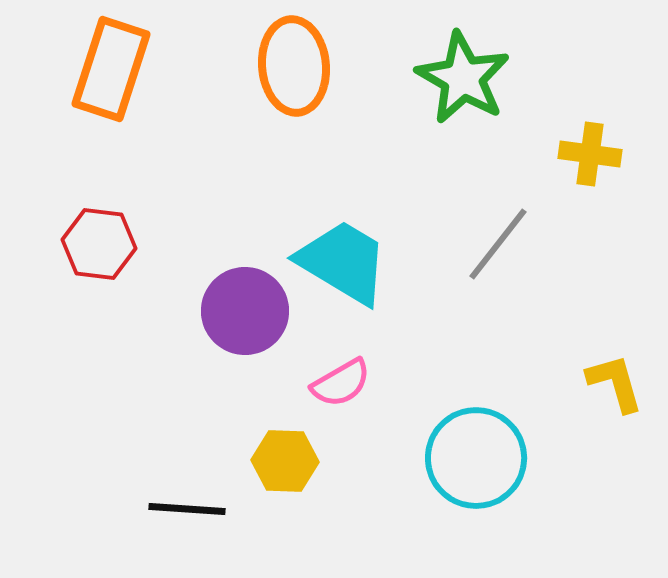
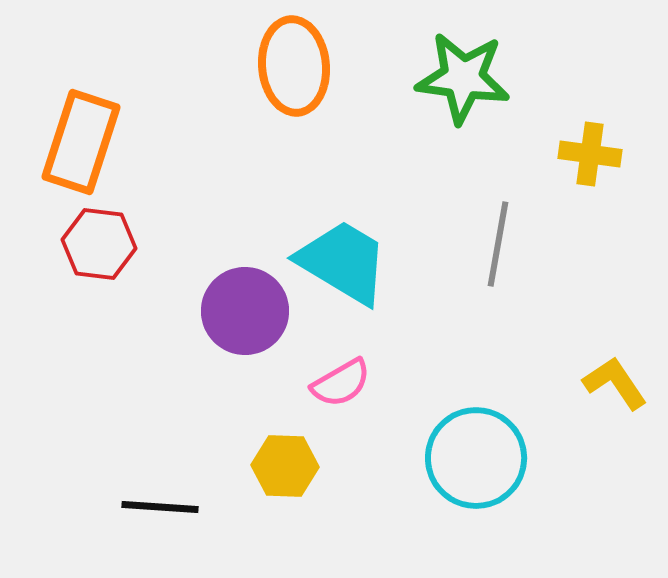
orange rectangle: moved 30 px left, 73 px down
green star: rotated 22 degrees counterclockwise
gray line: rotated 28 degrees counterclockwise
yellow L-shape: rotated 18 degrees counterclockwise
yellow hexagon: moved 5 px down
black line: moved 27 px left, 2 px up
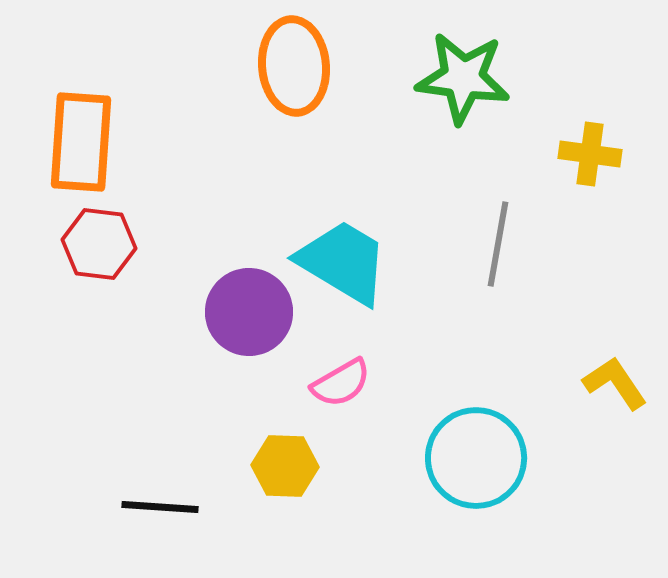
orange rectangle: rotated 14 degrees counterclockwise
purple circle: moved 4 px right, 1 px down
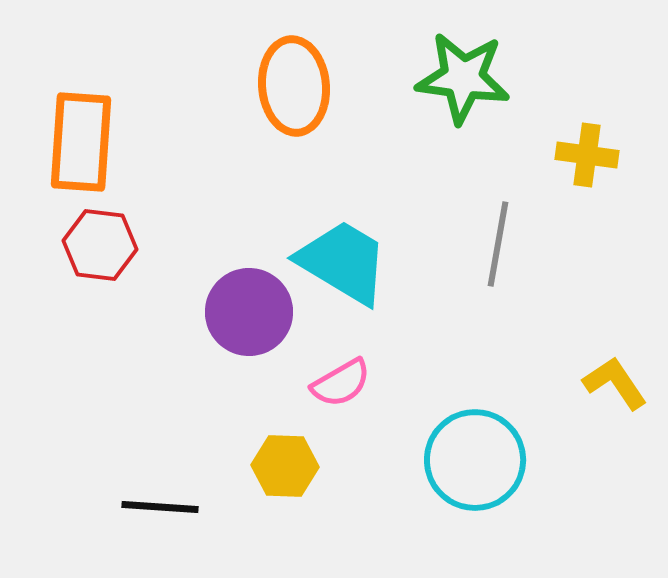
orange ellipse: moved 20 px down
yellow cross: moved 3 px left, 1 px down
red hexagon: moved 1 px right, 1 px down
cyan circle: moved 1 px left, 2 px down
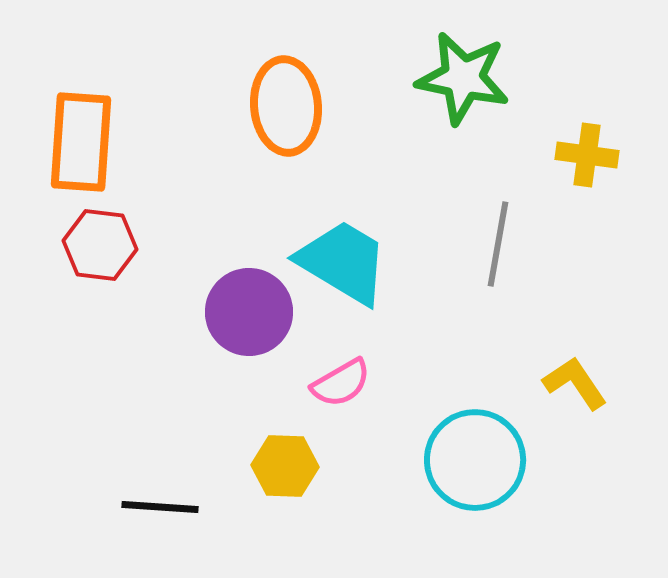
green star: rotated 4 degrees clockwise
orange ellipse: moved 8 px left, 20 px down
yellow L-shape: moved 40 px left
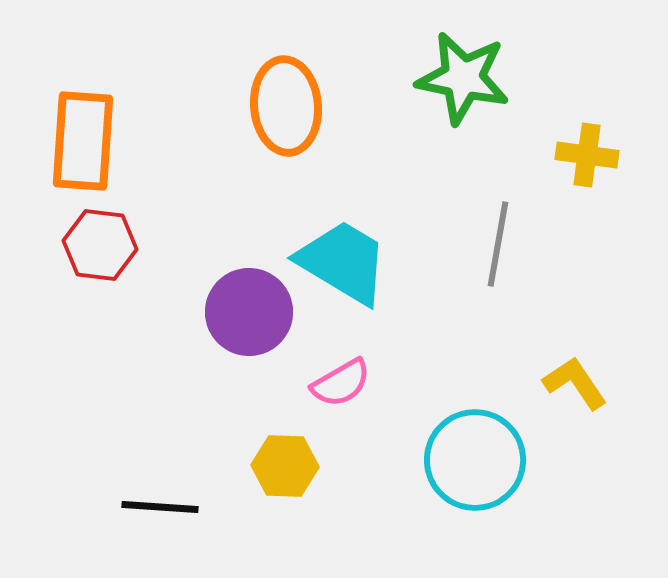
orange rectangle: moved 2 px right, 1 px up
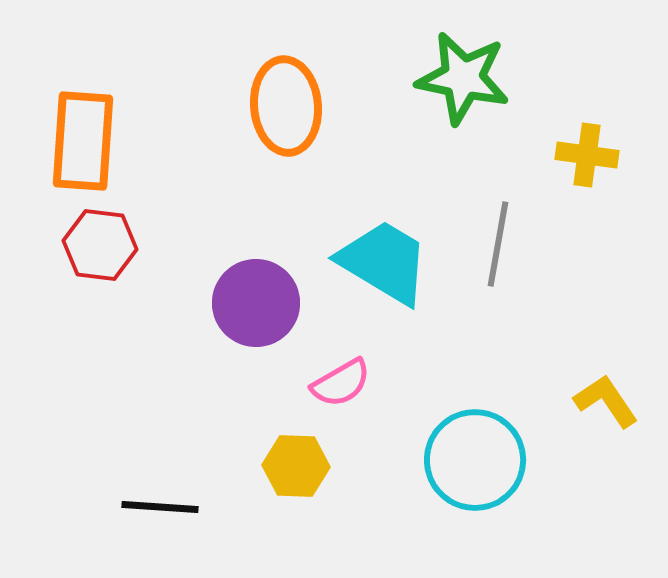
cyan trapezoid: moved 41 px right
purple circle: moved 7 px right, 9 px up
yellow L-shape: moved 31 px right, 18 px down
yellow hexagon: moved 11 px right
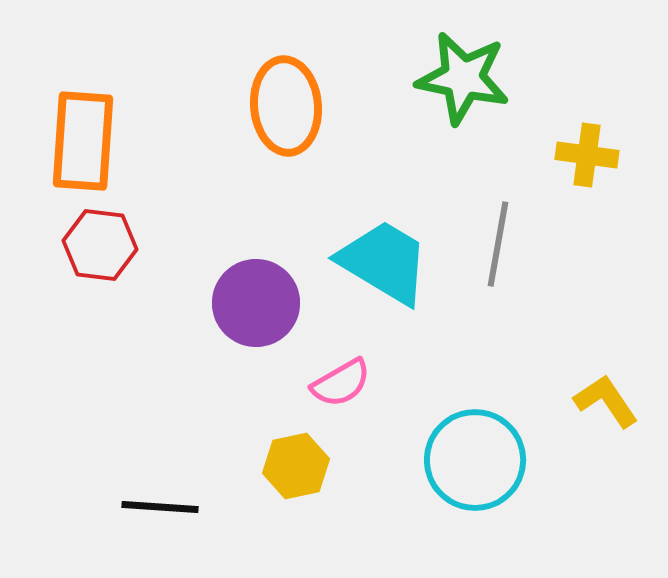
yellow hexagon: rotated 14 degrees counterclockwise
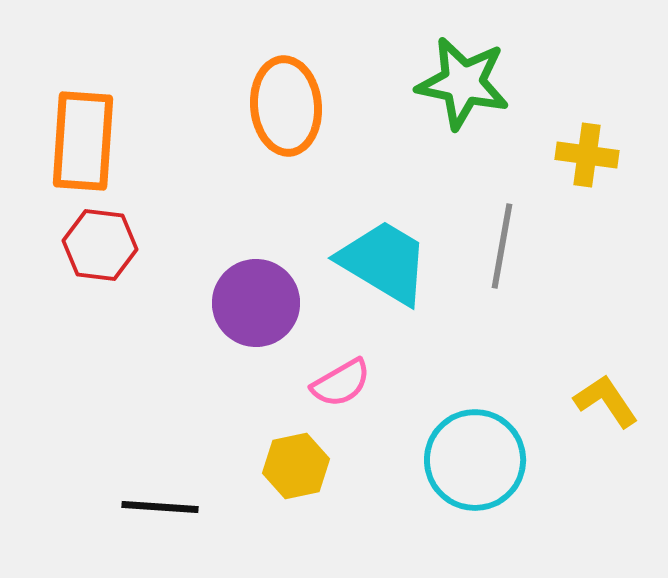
green star: moved 5 px down
gray line: moved 4 px right, 2 px down
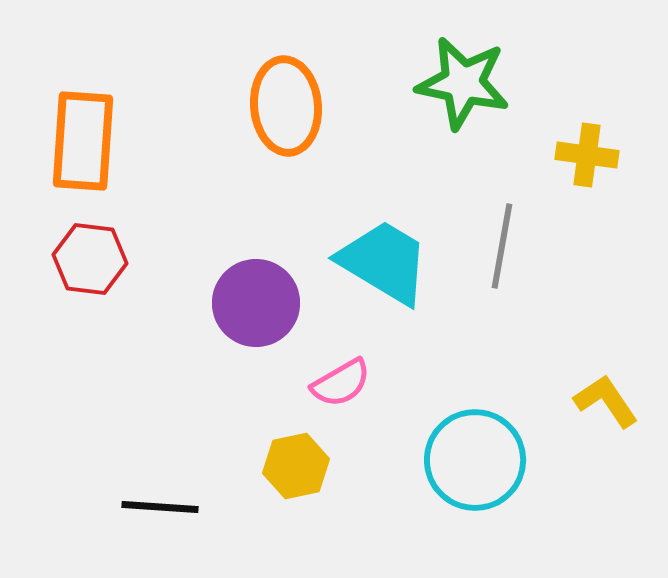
red hexagon: moved 10 px left, 14 px down
